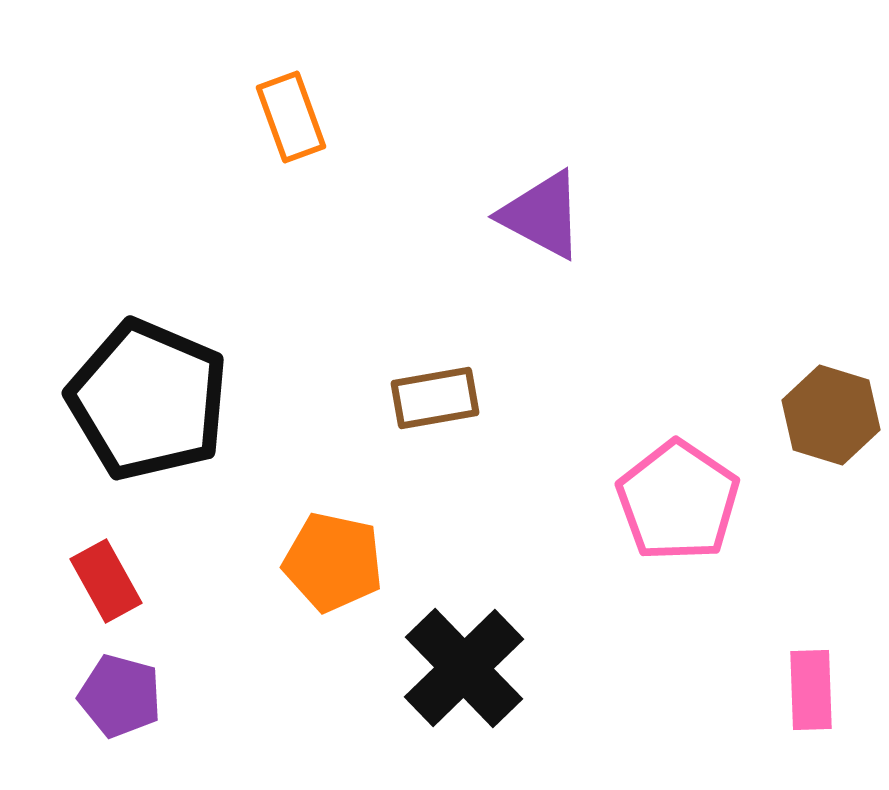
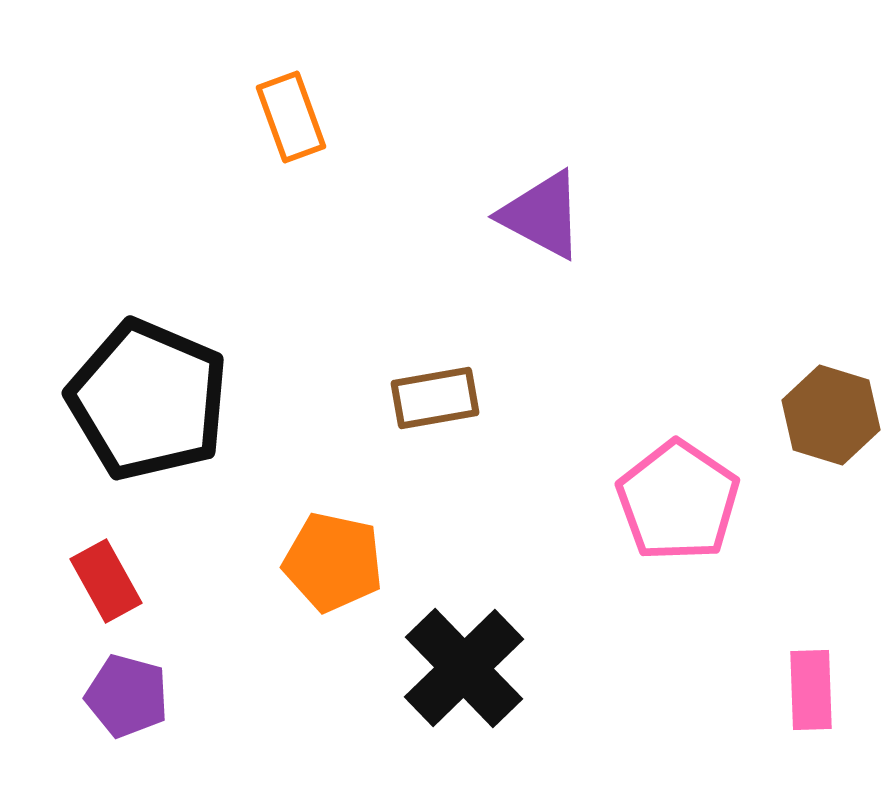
purple pentagon: moved 7 px right
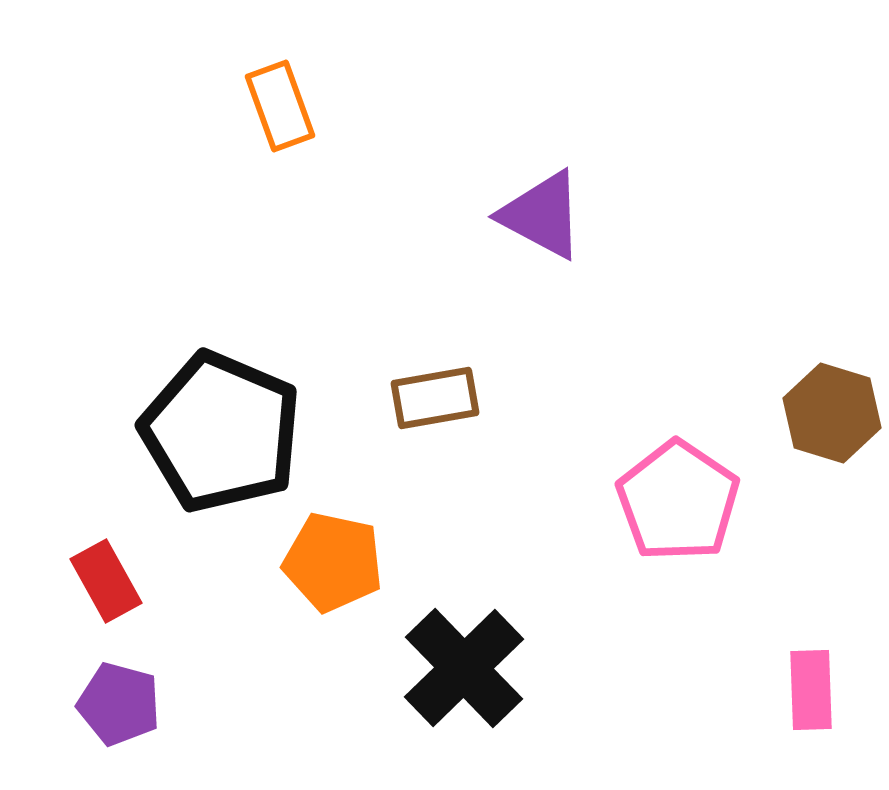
orange rectangle: moved 11 px left, 11 px up
black pentagon: moved 73 px right, 32 px down
brown hexagon: moved 1 px right, 2 px up
purple pentagon: moved 8 px left, 8 px down
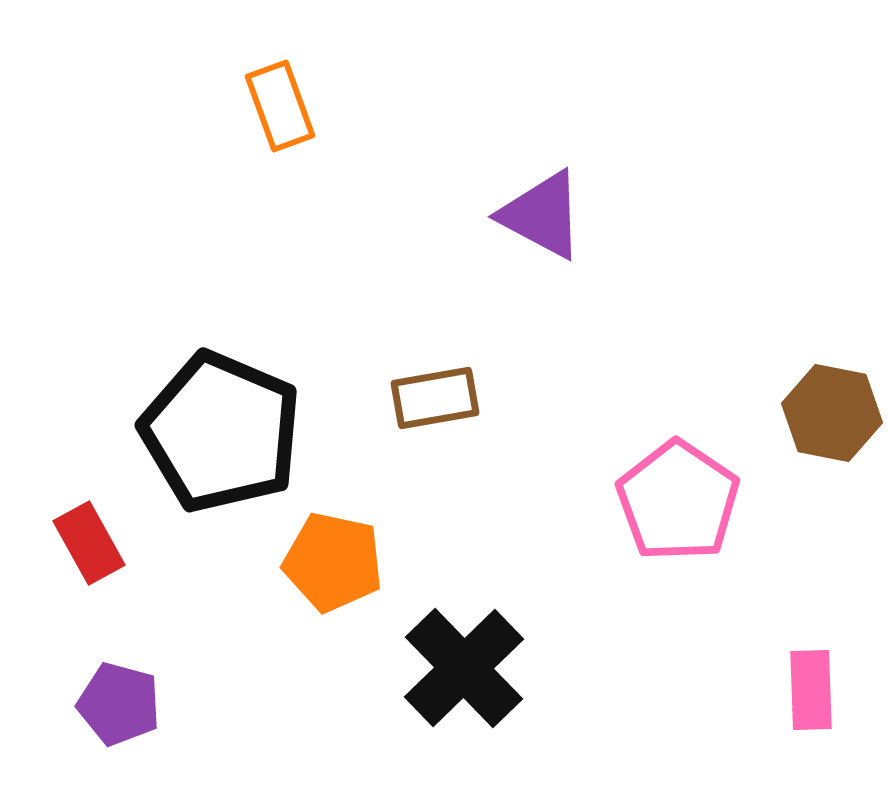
brown hexagon: rotated 6 degrees counterclockwise
red rectangle: moved 17 px left, 38 px up
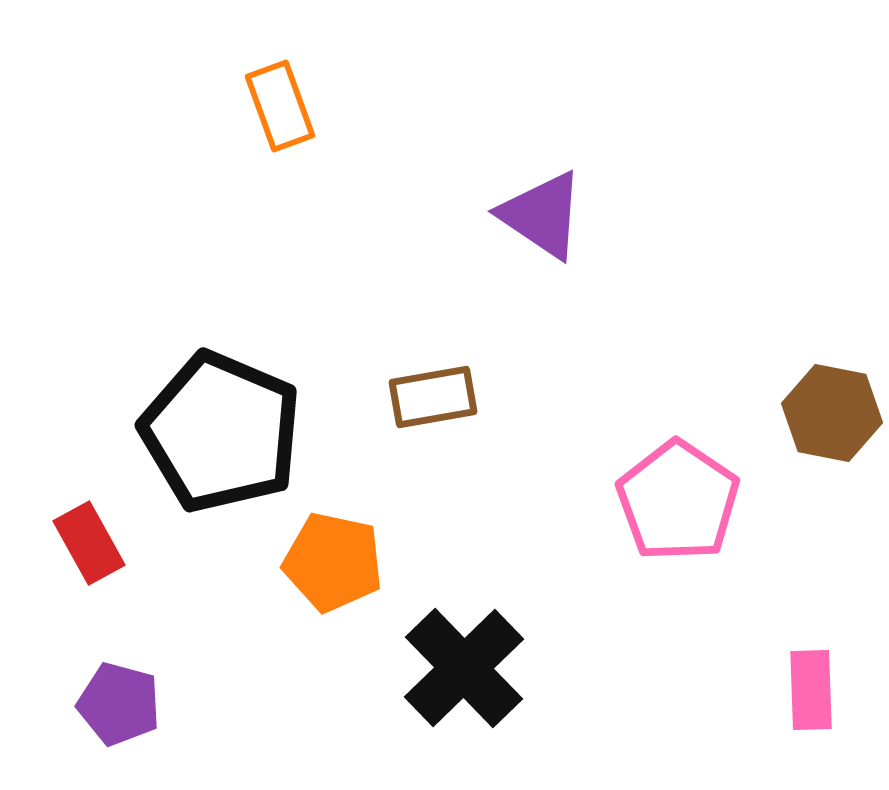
purple triangle: rotated 6 degrees clockwise
brown rectangle: moved 2 px left, 1 px up
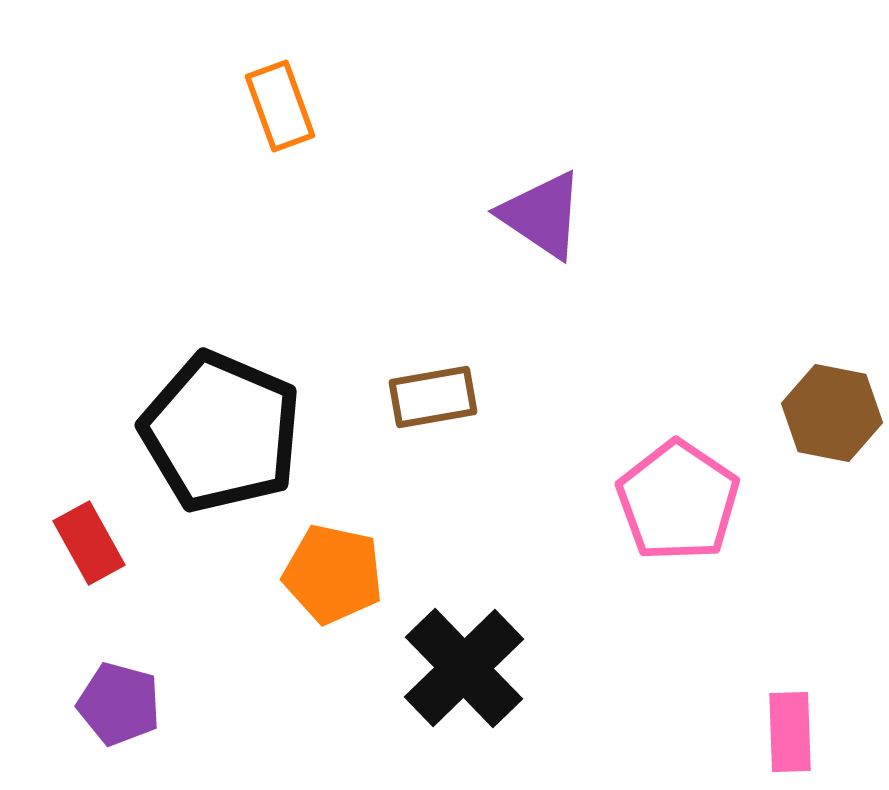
orange pentagon: moved 12 px down
pink rectangle: moved 21 px left, 42 px down
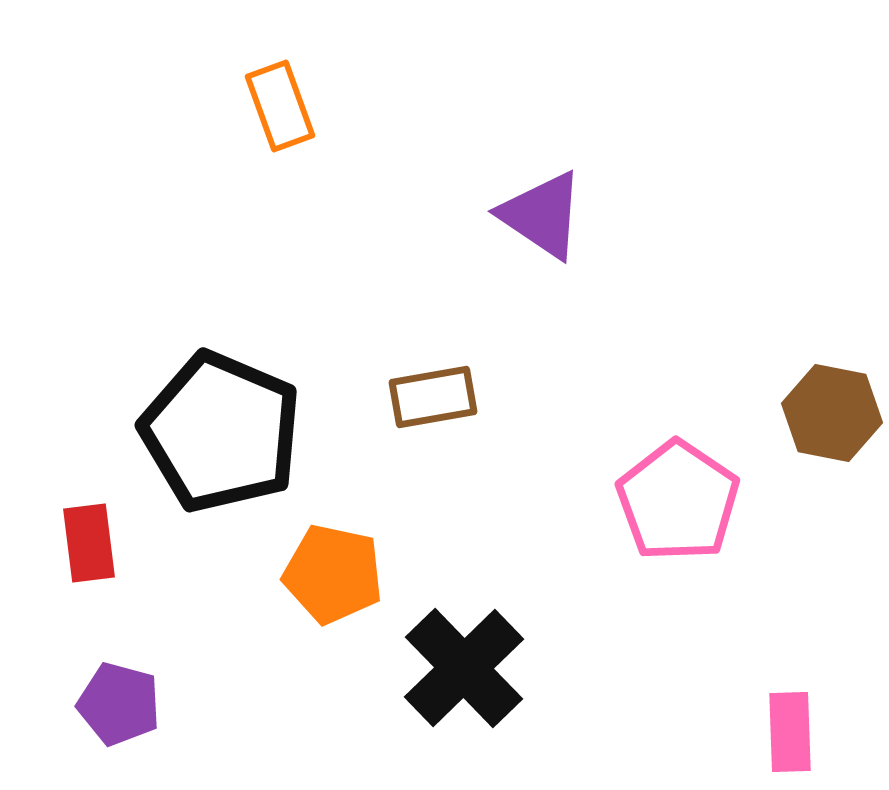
red rectangle: rotated 22 degrees clockwise
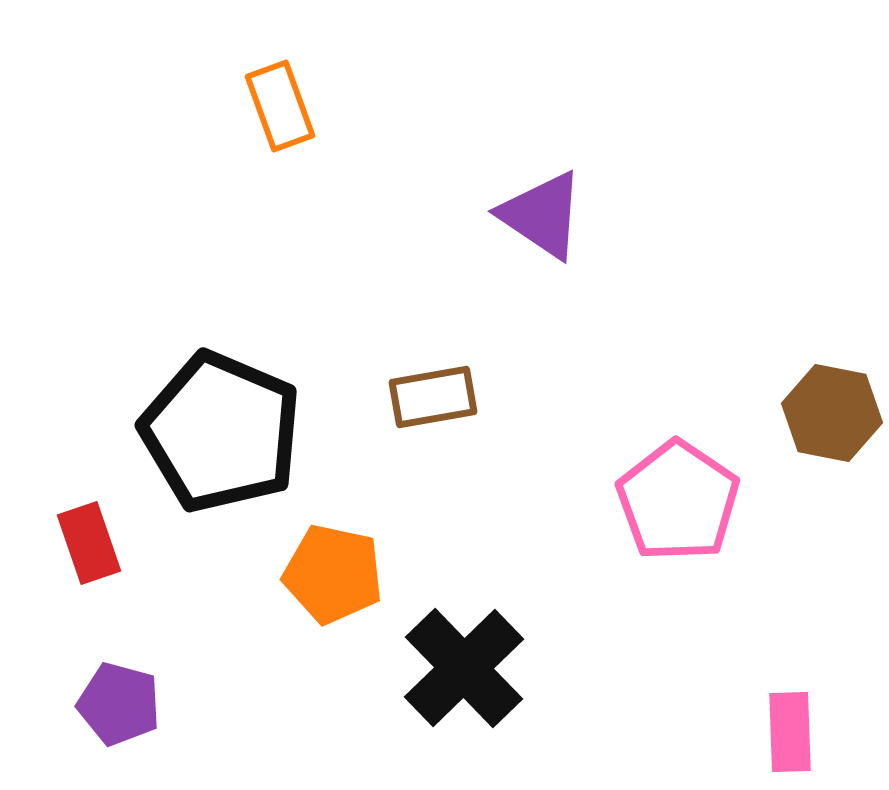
red rectangle: rotated 12 degrees counterclockwise
